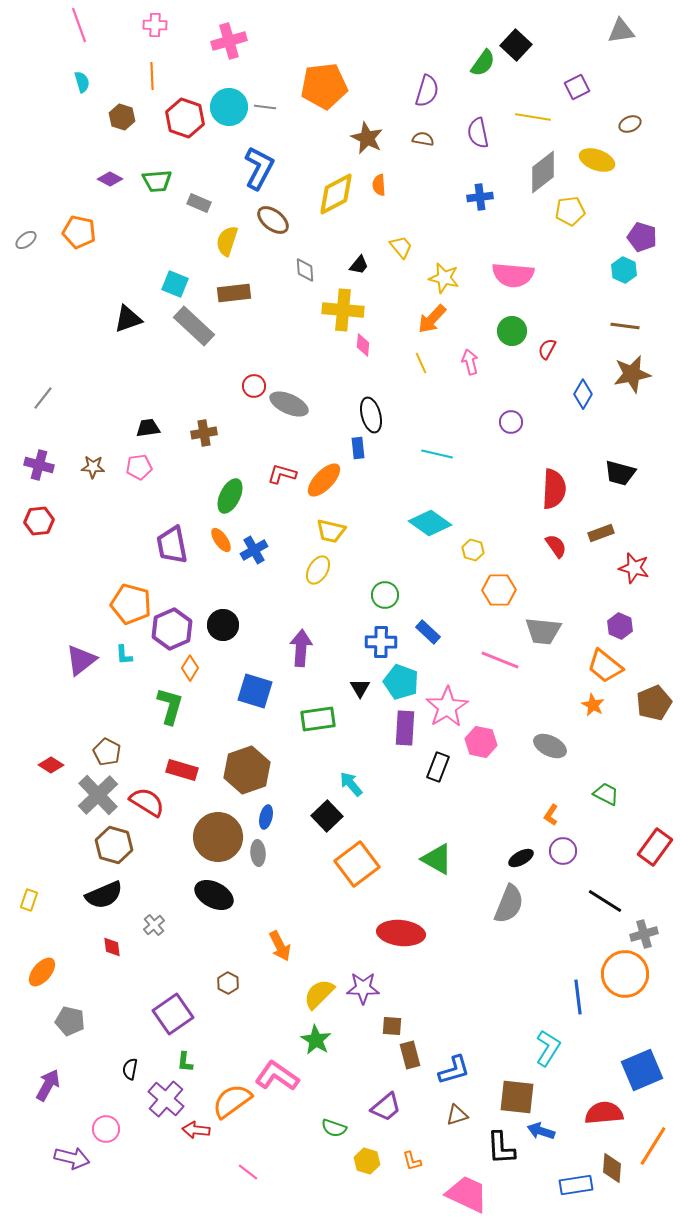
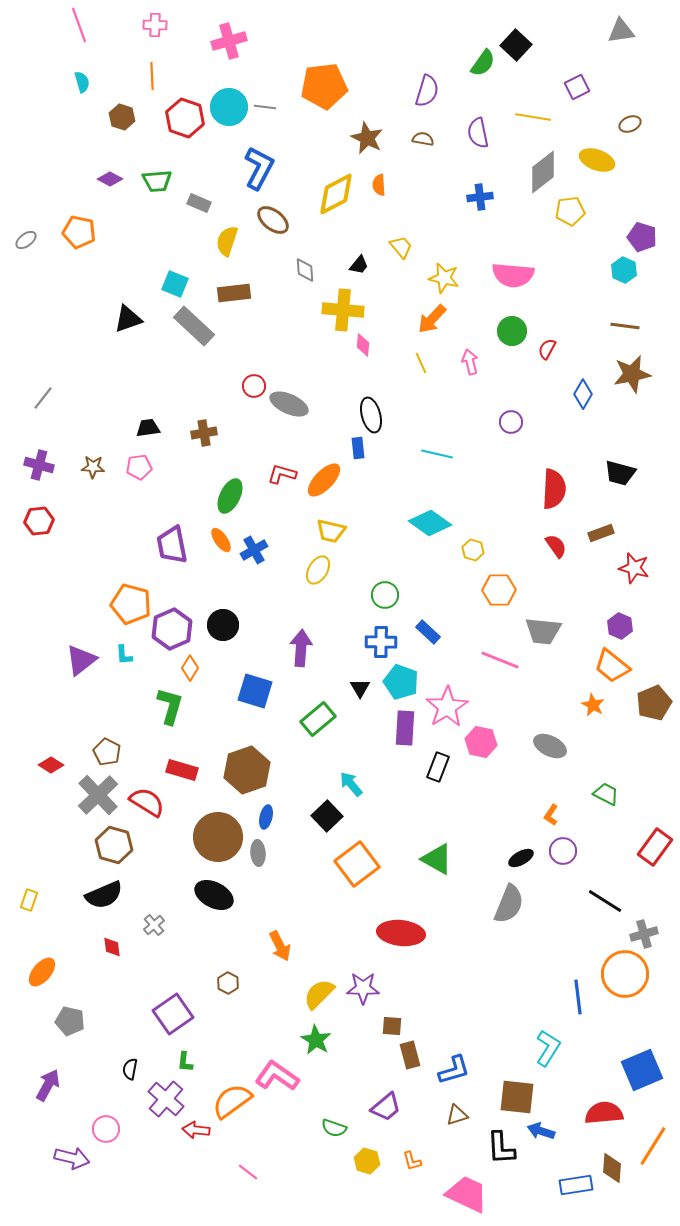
orange trapezoid at (605, 666): moved 7 px right
green rectangle at (318, 719): rotated 32 degrees counterclockwise
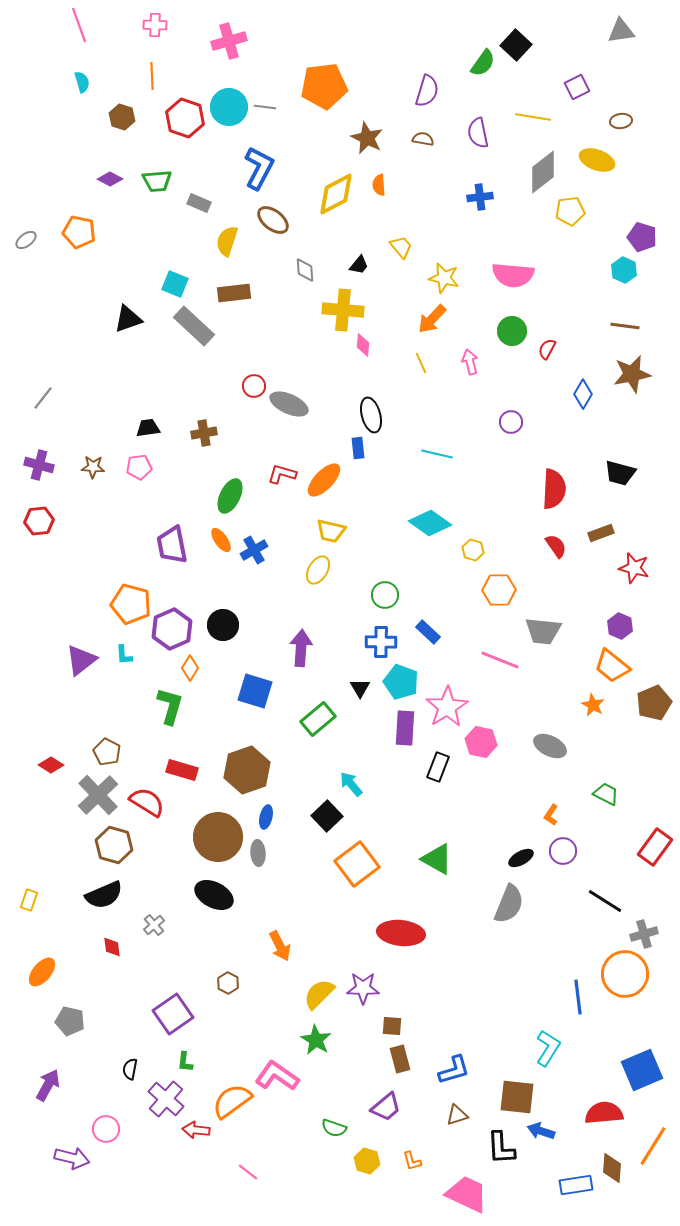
brown ellipse at (630, 124): moved 9 px left, 3 px up; rotated 15 degrees clockwise
brown rectangle at (410, 1055): moved 10 px left, 4 px down
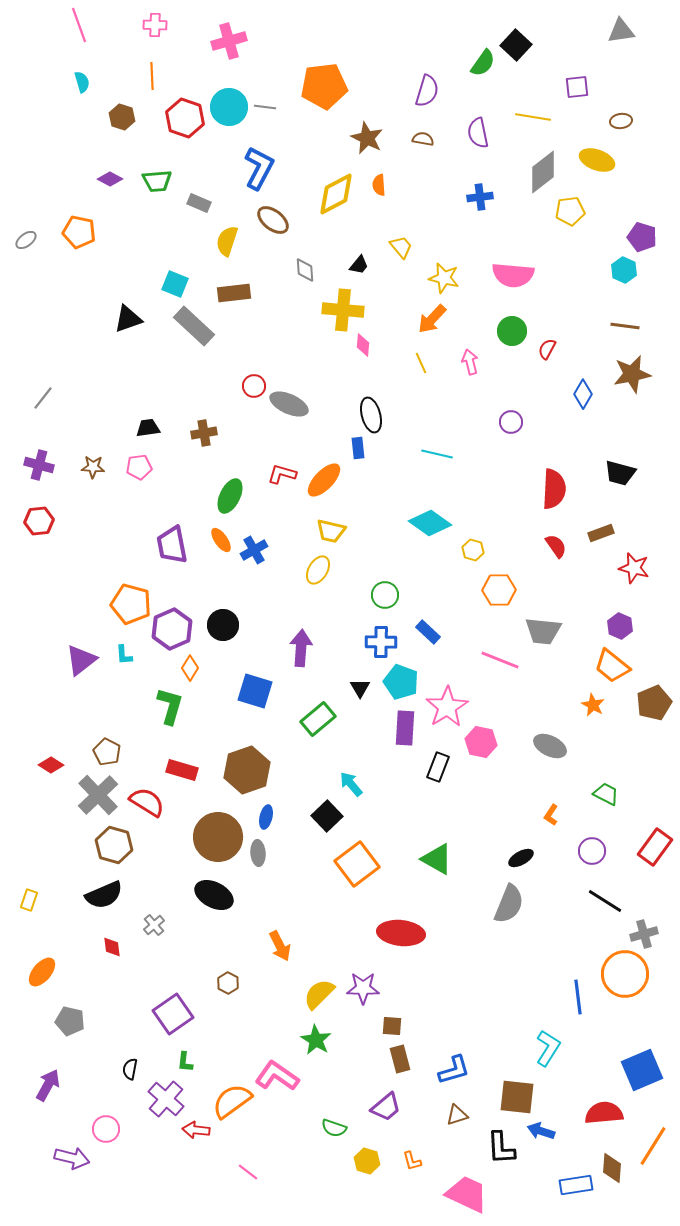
purple square at (577, 87): rotated 20 degrees clockwise
purple circle at (563, 851): moved 29 px right
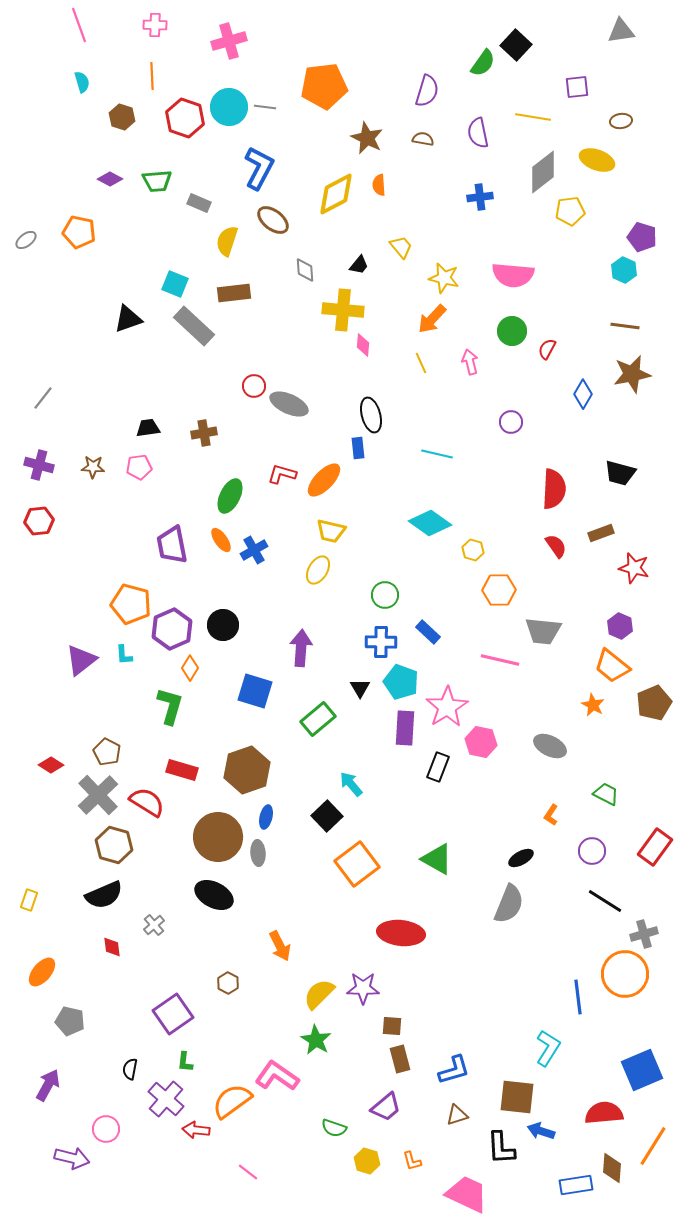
pink line at (500, 660): rotated 9 degrees counterclockwise
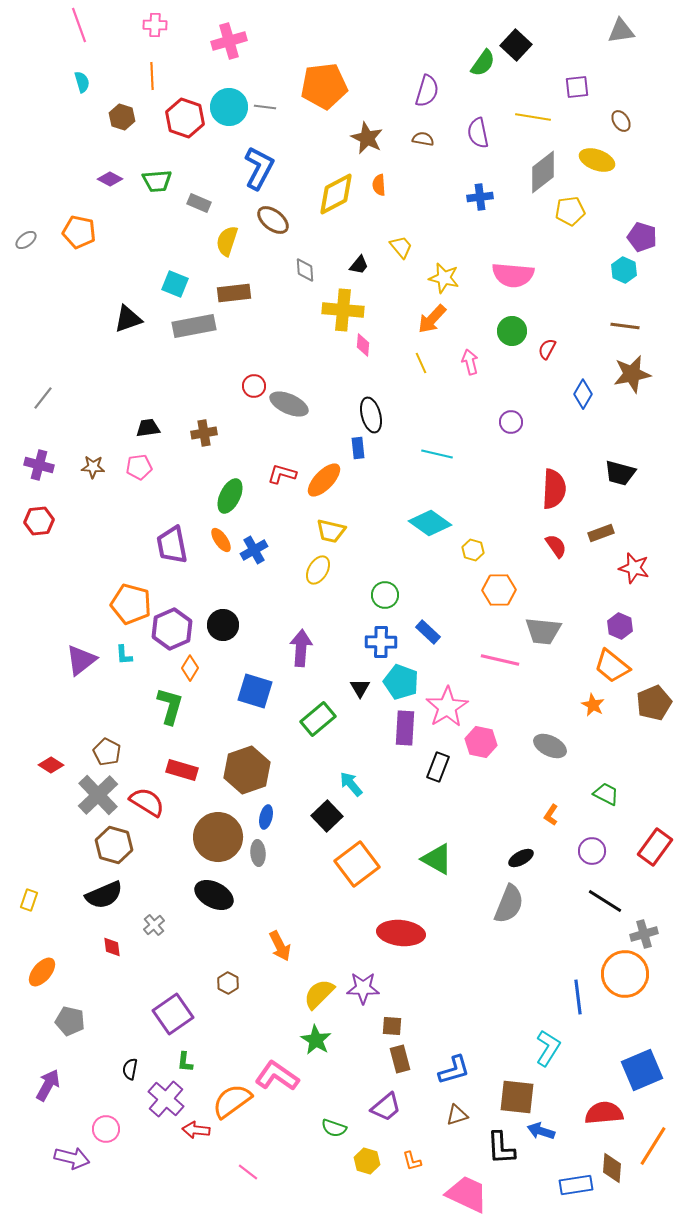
brown ellipse at (621, 121): rotated 65 degrees clockwise
gray rectangle at (194, 326): rotated 54 degrees counterclockwise
